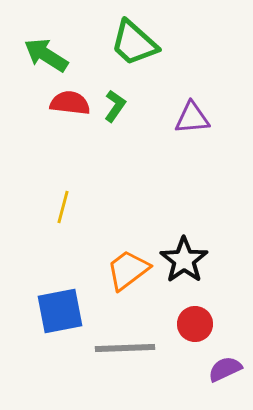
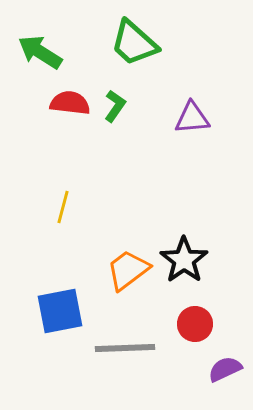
green arrow: moved 6 px left, 3 px up
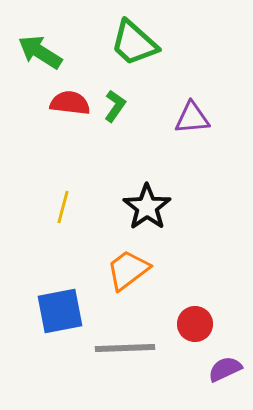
black star: moved 37 px left, 53 px up
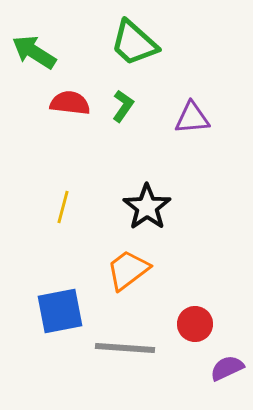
green arrow: moved 6 px left
green L-shape: moved 8 px right
gray line: rotated 6 degrees clockwise
purple semicircle: moved 2 px right, 1 px up
